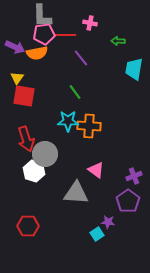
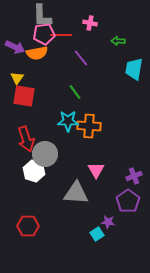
red line: moved 4 px left
pink triangle: rotated 24 degrees clockwise
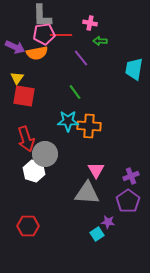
green arrow: moved 18 px left
purple cross: moved 3 px left
gray triangle: moved 11 px right
